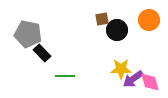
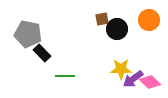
black circle: moved 1 px up
pink diamond: rotated 30 degrees counterclockwise
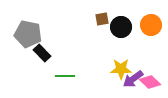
orange circle: moved 2 px right, 5 px down
black circle: moved 4 px right, 2 px up
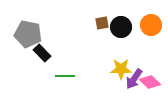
brown square: moved 4 px down
purple arrow: moved 1 px right; rotated 20 degrees counterclockwise
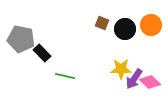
brown square: rotated 32 degrees clockwise
black circle: moved 4 px right, 2 px down
gray pentagon: moved 7 px left, 5 px down
green line: rotated 12 degrees clockwise
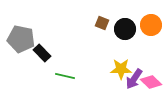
pink diamond: moved 1 px right
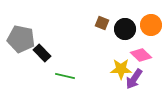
pink diamond: moved 10 px left, 27 px up
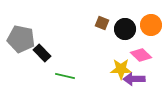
purple arrow: rotated 55 degrees clockwise
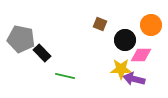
brown square: moved 2 px left, 1 px down
black circle: moved 11 px down
pink diamond: rotated 45 degrees counterclockwise
purple arrow: rotated 15 degrees clockwise
